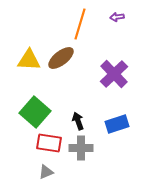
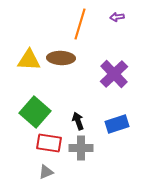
brown ellipse: rotated 40 degrees clockwise
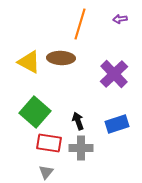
purple arrow: moved 3 px right, 2 px down
yellow triangle: moved 2 px down; rotated 25 degrees clockwise
gray triangle: rotated 28 degrees counterclockwise
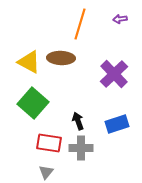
green square: moved 2 px left, 9 px up
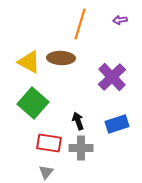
purple arrow: moved 1 px down
purple cross: moved 2 px left, 3 px down
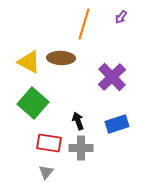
purple arrow: moved 1 px right, 3 px up; rotated 48 degrees counterclockwise
orange line: moved 4 px right
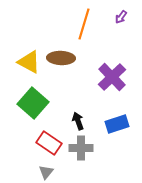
red rectangle: rotated 25 degrees clockwise
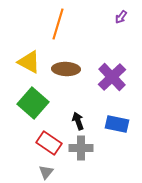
orange line: moved 26 px left
brown ellipse: moved 5 px right, 11 px down
blue rectangle: rotated 30 degrees clockwise
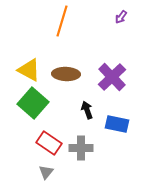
orange line: moved 4 px right, 3 px up
yellow triangle: moved 8 px down
brown ellipse: moved 5 px down
black arrow: moved 9 px right, 11 px up
